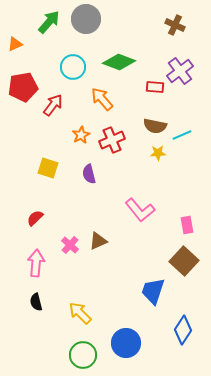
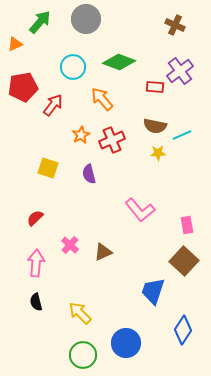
green arrow: moved 9 px left
brown triangle: moved 5 px right, 11 px down
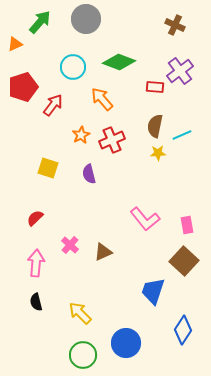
red pentagon: rotated 8 degrees counterclockwise
brown semicircle: rotated 90 degrees clockwise
pink L-shape: moved 5 px right, 9 px down
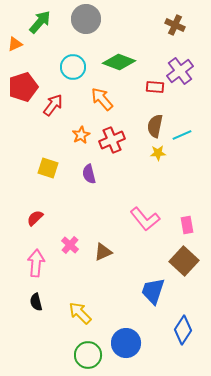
green circle: moved 5 px right
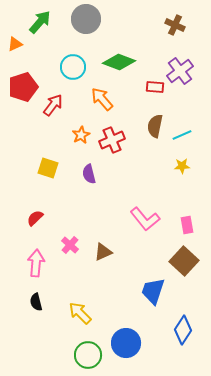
yellow star: moved 24 px right, 13 px down
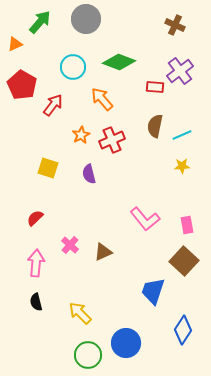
red pentagon: moved 1 px left, 2 px up; rotated 24 degrees counterclockwise
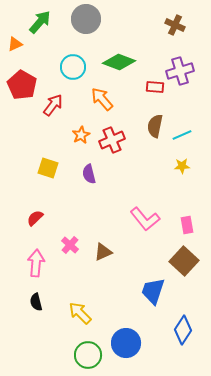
purple cross: rotated 20 degrees clockwise
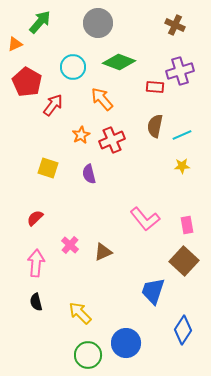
gray circle: moved 12 px right, 4 px down
red pentagon: moved 5 px right, 3 px up
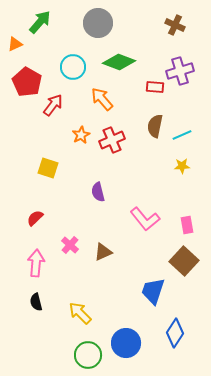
purple semicircle: moved 9 px right, 18 px down
blue diamond: moved 8 px left, 3 px down
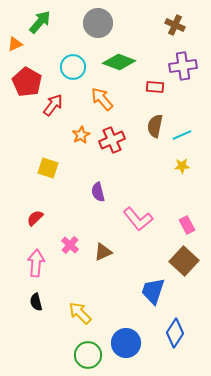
purple cross: moved 3 px right, 5 px up; rotated 8 degrees clockwise
pink L-shape: moved 7 px left
pink rectangle: rotated 18 degrees counterclockwise
